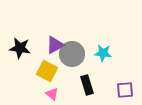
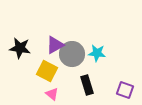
cyan star: moved 6 px left
purple square: rotated 24 degrees clockwise
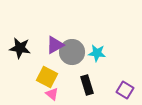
gray circle: moved 2 px up
yellow square: moved 6 px down
purple square: rotated 12 degrees clockwise
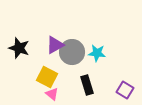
black star: moved 1 px left; rotated 10 degrees clockwise
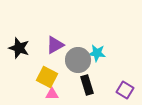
gray circle: moved 6 px right, 8 px down
pink triangle: rotated 40 degrees counterclockwise
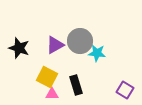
gray circle: moved 2 px right, 19 px up
black rectangle: moved 11 px left
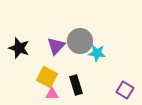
purple triangle: moved 1 px right, 1 px down; rotated 18 degrees counterclockwise
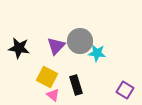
black star: rotated 10 degrees counterclockwise
pink triangle: moved 1 px right, 1 px down; rotated 40 degrees clockwise
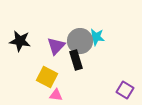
black star: moved 1 px right, 7 px up
cyan star: moved 1 px left, 16 px up
black rectangle: moved 25 px up
pink triangle: moved 3 px right; rotated 32 degrees counterclockwise
